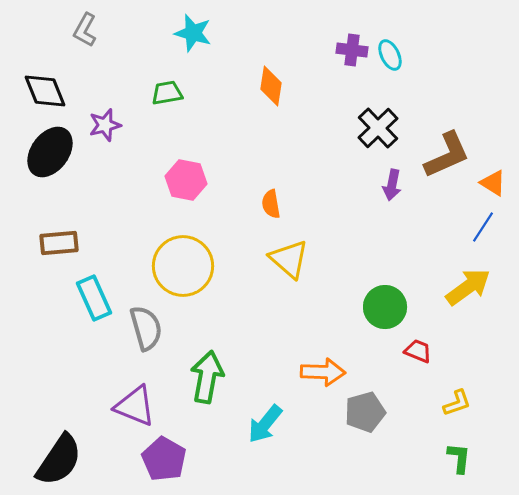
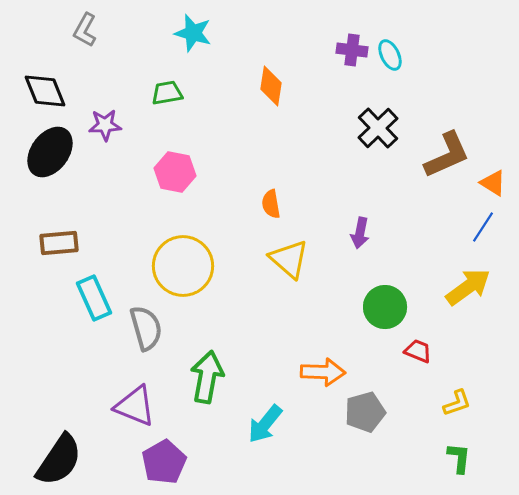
purple star: rotated 12 degrees clockwise
pink hexagon: moved 11 px left, 8 px up
purple arrow: moved 32 px left, 48 px down
purple pentagon: moved 3 px down; rotated 12 degrees clockwise
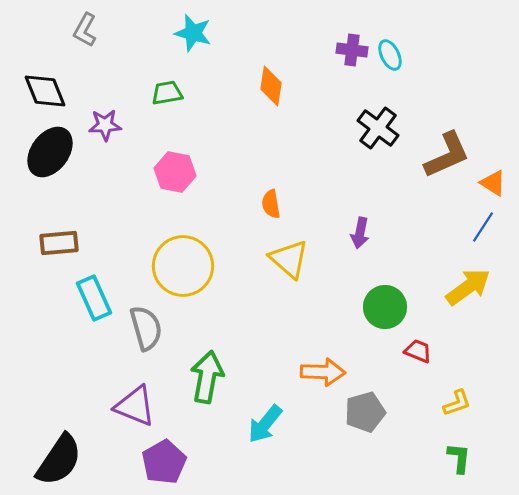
black cross: rotated 9 degrees counterclockwise
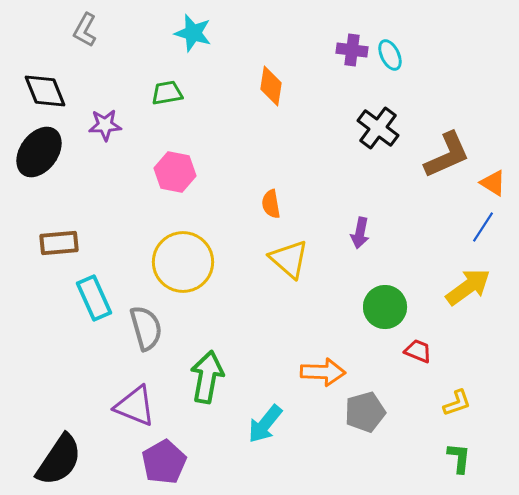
black ellipse: moved 11 px left
yellow circle: moved 4 px up
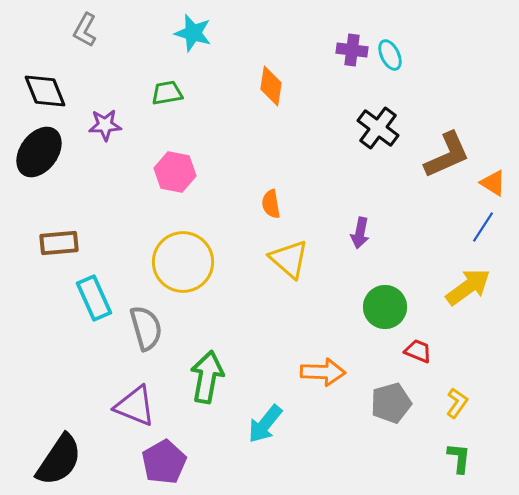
yellow L-shape: rotated 36 degrees counterclockwise
gray pentagon: moved 26 px right, 9 px up
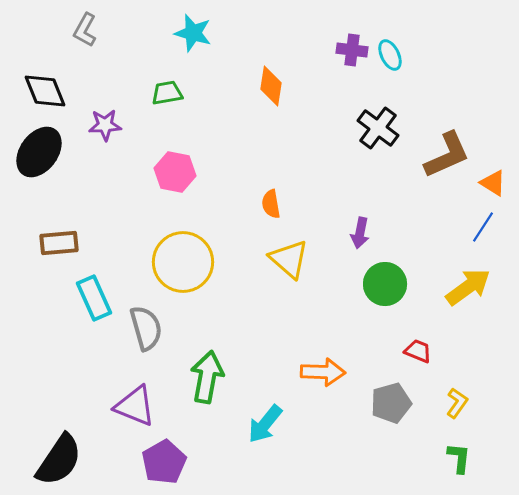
green circle: moved 23 px up
